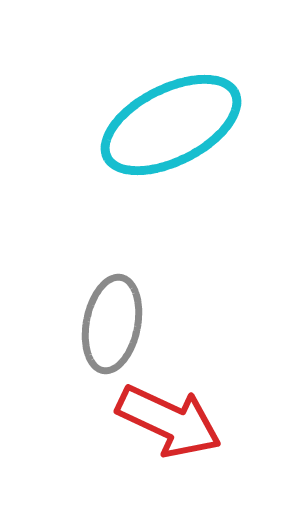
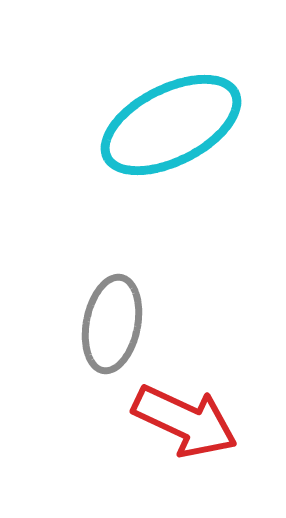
red arrow: moved 16 px right
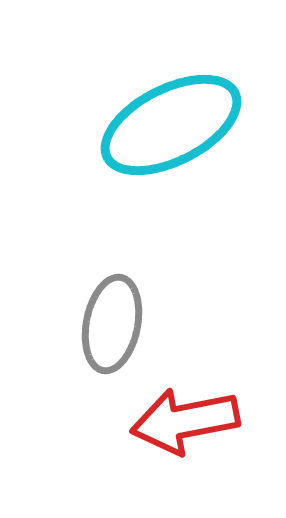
red arrow: rotated 144 degrees clockwise
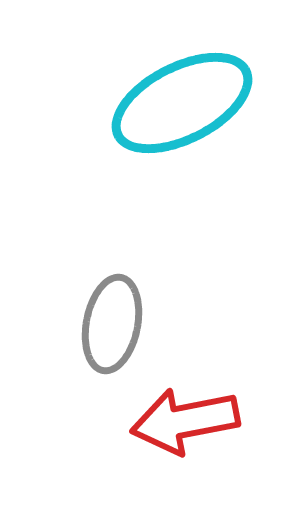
cyan ellipse: moved 11 px right, 22 px up
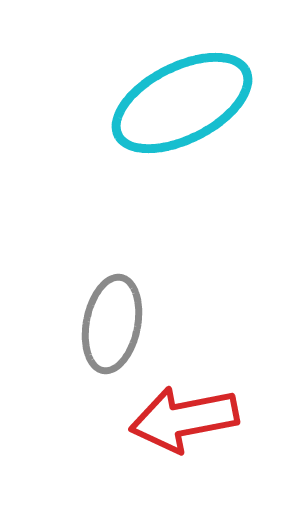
red arrow: moved 1 px left, 2 px up
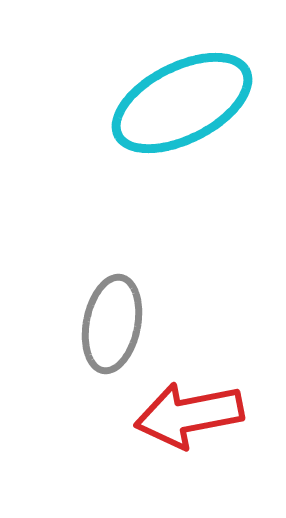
red arrow: moved 5 px right, 4 px up
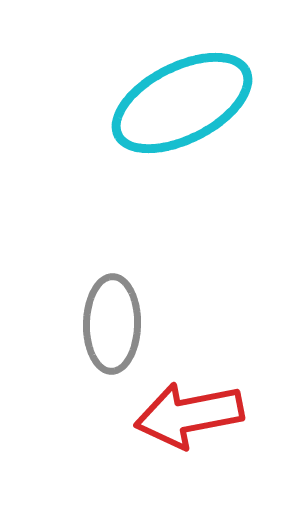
gray ellipse: rotated 10 degrees counterclockwise
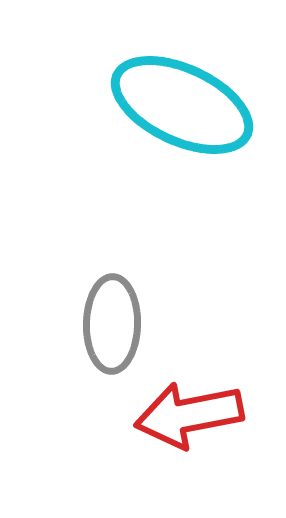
cyan ellipse: moved 2 px down; rotated 52 degrees clockwise
